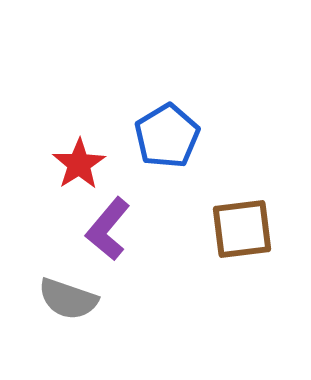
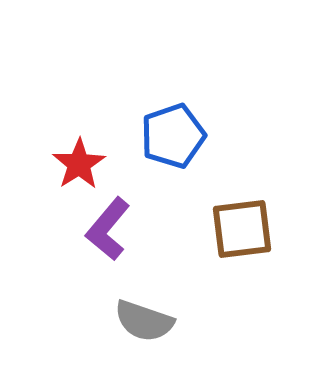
blue pentagon: moved 6 px right; rotated 12 degrees clockwise
gray semicircle: moved 76 px right, 22 px down
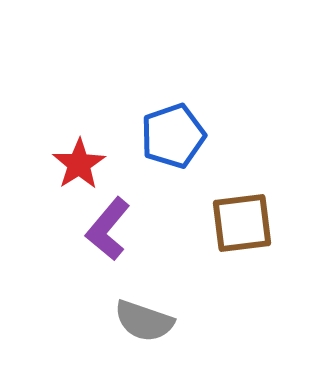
brown square: moved 6 px up
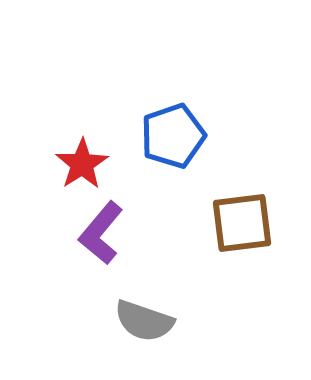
red star: moved 3 px right
purple L-shape: moved 7 px left, 4 px down
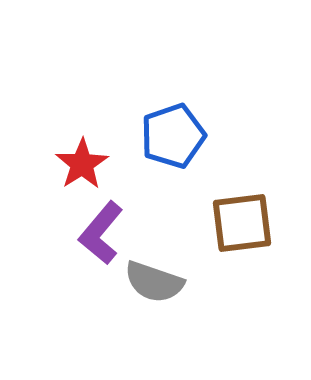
gray semicircle: moved 10 px right, 39 px up
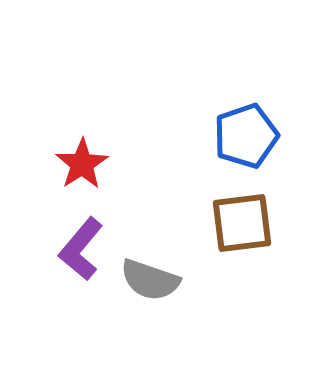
blue pentagon: moved 73 px right
purple L-shape: moved 20 px left, 16 px down
gray semicircle: moved 4 px left, 2 px up
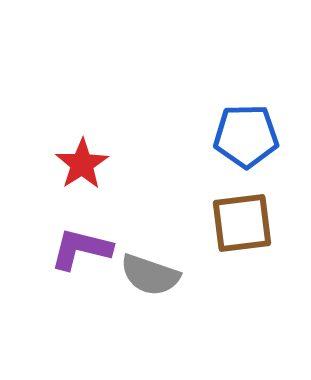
blue pentagon: rotated 18 degrees clockwise
purple L-shape: rotated 64 degrees clockwise
gray semicircle: moved 5 px up
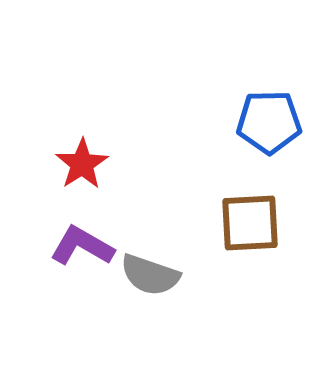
blue pentagon: moved 23 px right, 14 px up
brown square: moved 8 px right; rotated 4 degrees clockwise
purple L-shape: moved 1 px right, 3 px up; rotated 16 degrees clockwise
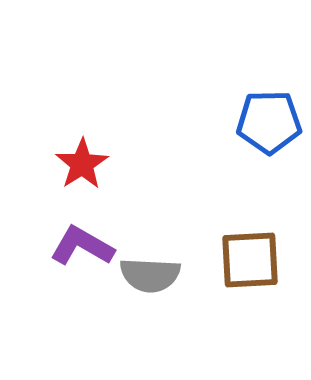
brown square: moved 37 px down
gray semicircle: rotated 16 degrees counterclockwise
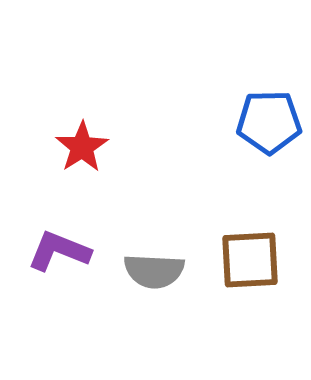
red star: moved 17 px up
purple L-shape: moved 23 px left, 5 px down; rotated 8 degrees counterclockwise
gray semicircle: moved 4 px right, 4 px up
